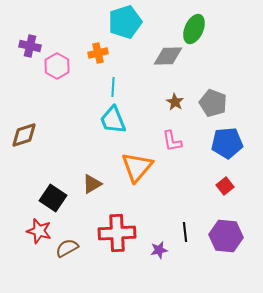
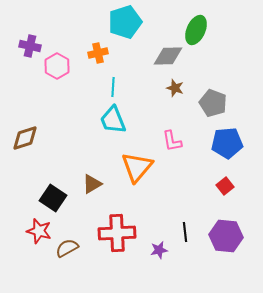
green ellipse: moved 2 px right, 1 px down
brown star: moved 14 px up; rotated 12 degrees counterclockwise
brown diamond: moved 1 px right, 3 px down
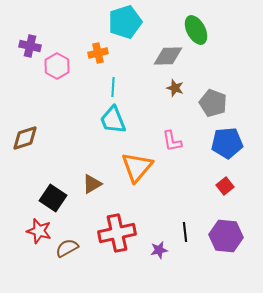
green ellipse: rotated 52 degrees counterclockwise
red cross: rotated 9 degrees counterclockwise
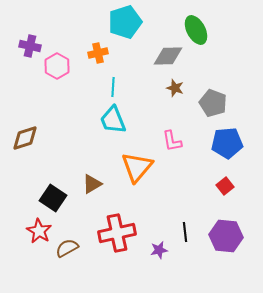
red star: rotated 15 degrees clockwise
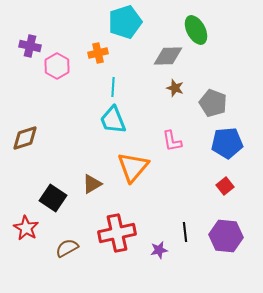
orange triangle: moved 4 px left
red star: moved 13 px left, 3 px up
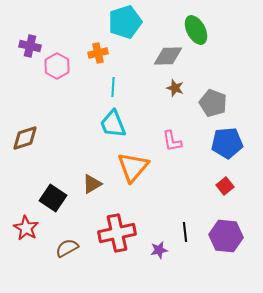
cyan trapezoid: moved 4 px down
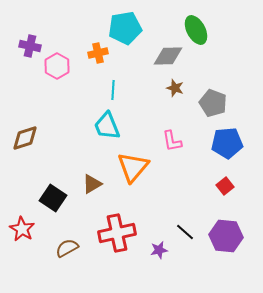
cyan pentagon: moved 6 px down; rotated 8 degrees clockwise
cyan line: moved 3 px down
cyan trapezoid: moved 6 px left, 2 px down
red star: moved 4 px left, 1 px down
black line: rotated 42 degrees counterclockwise
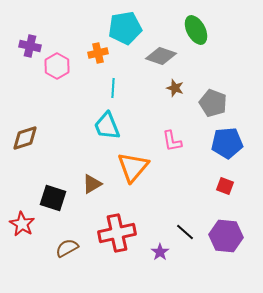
gray diamond: moved 7 px left; rotated 20 degrees clockwise
cyan line: moved 2 px up
red square: rotated 30 degrees counterclockwise
black square: rotated 16 degrees counterclockwise
red star: moved 5 px up
purple star: moved 1 px right, 2 px down; rotated 24 degrees counterclockwise
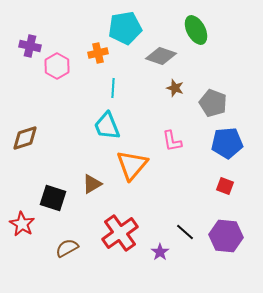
orange triangle: moved 1 px left, 2 px up
red cross: moved 3 px right; rotated 24 degrees counterclockwise
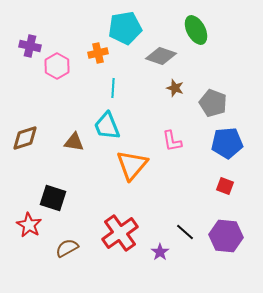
brown triangle: moved 18 px left, 42 px up; rotated 40 degrees clockwise
red star: moved 7 px right, 1 px down
